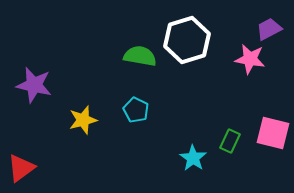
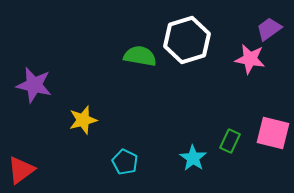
purple trapezoid: rotated 8 degrees counterclockwise
cyan pentagon: moved 11 px left, 52 px down
red triangle: moved 2 px down
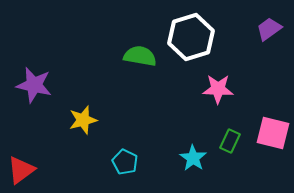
white hexagon: moved 4 px right, 3 px up
pink star: moved 32 px left, 30 px down; rotated 8 degrees counterclockwise
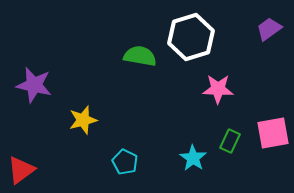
pink square: rotated 24 degrees counterclockwise
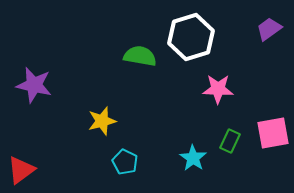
yellow star: moved 19 px right, 1 px down
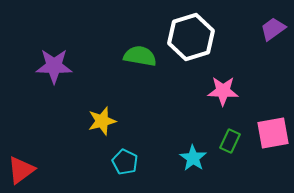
purple trapezoid: moved 4 px right
purple star: moved 20 px right, 19 px up; rotated 12 degrees counterclockwise
pink star: moved 5 px right, 2 px down
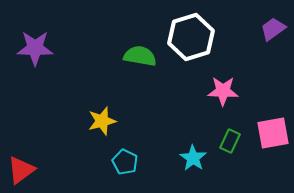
purple star: moved 19 px left, 18 px up
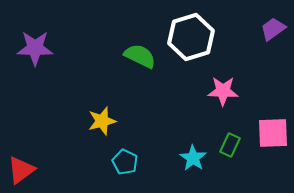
green semicircle: rotated 16 degrees clockwise
pink square: rotated 8 degrees clockwise
green rectangle: moved 4 px down
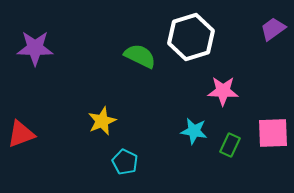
yellow star: rotated 8 degrees counterclockwise
cyan star: moved 1 px right, 27 px up; rotated 24 degrees counterclockwise
red triangle: moved 36 px up; rotated 16 degrees clockwise
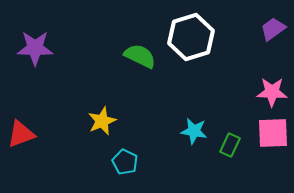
pink star: moved 49 px right, 1 px down
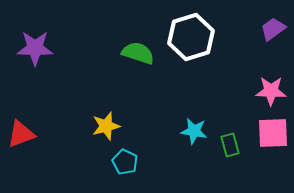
green semicircle: moved 2 px left, 3 px up; rotated 8 degrees counterclockwise
pink star: moved 1 px left, 1 px up
yellow star: moved 4 px right, 5 px down; rotated 8 degrees clockwise
green rectangle: rotated 40 degrees counterclockwise
